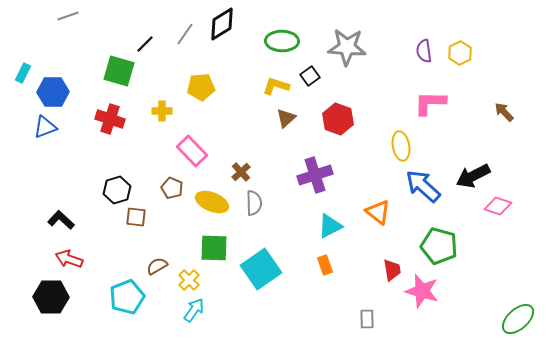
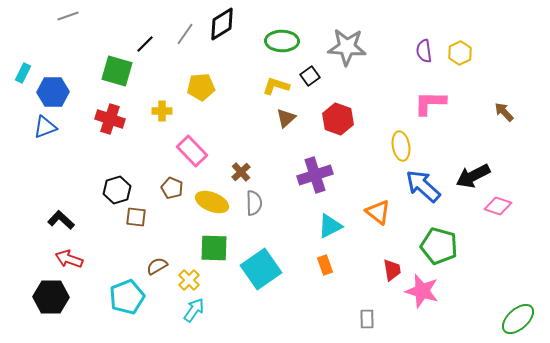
green square at (119, 71): moved 2 px left
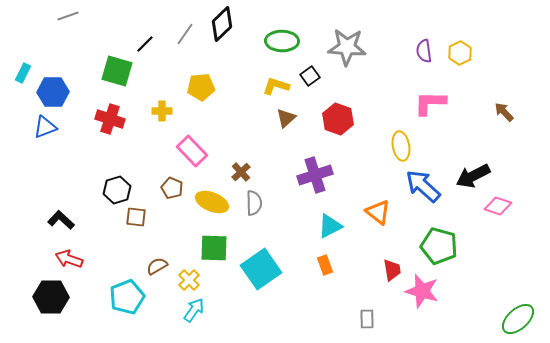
black diamond at (222, 24): rotated 12 degrees counterclockwise
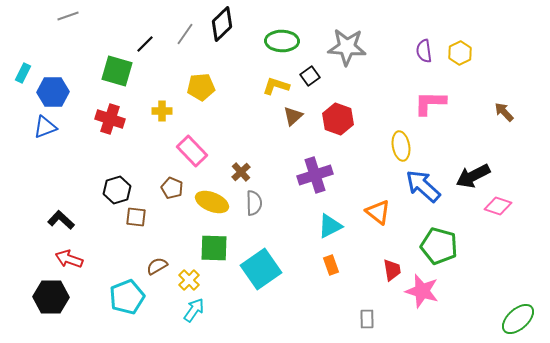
brown triangle at (286, 118): moved 7 px right, 2 px up
orange rectangle at (325, 265): moved 6 px right
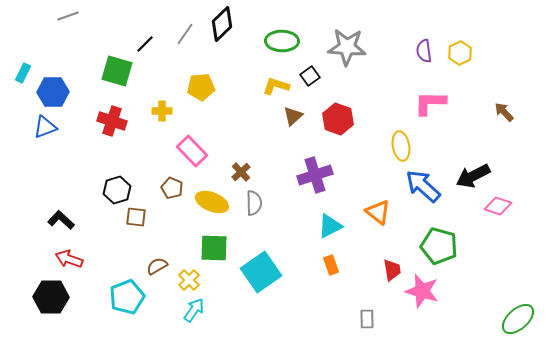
red cross at (110, 119): moved 2 px right, 2 px down
cyan square at (261, 269): moved 3 px down
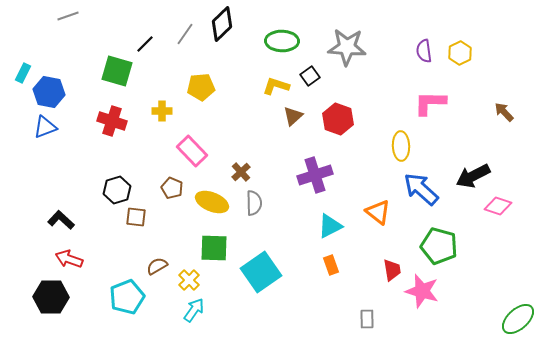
blue hexagon at (53, 92): moved 4 px left; rotated 12 degrees clockwise
yellow ellipse at (401, 146): rotated 8 degrees clockwise
blue arrow at (423, 186): moved 2 px left, 3 px down
